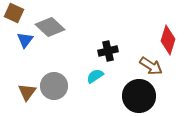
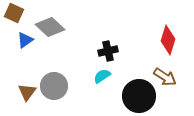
blue triangle: rotated 18 degrees clockwise
brown arrow: moved 14 px right, 11 px down
cyan semicircle: moved 7 px right
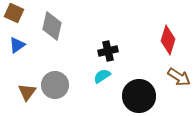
gray diamond: moved 2 px right, 1 px up; rotated 60 degrees clockwise
blue triangle: moved 8 px left, 5 px down
brown arrow: moved 14 px right
gray circle: moved 1 px right, 1 px up
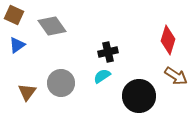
brown square: moved 2 px down
gray diamond: rotated 48 degrees counterclockwise
black cross: moved 1 px down
brown arrow: moved 3 px left, 1 px up
gray circle: moved 6 px right, 2 px up
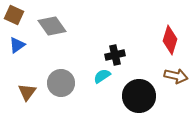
red diamond: moved 2 px right
black cross: moved 7 px right, 3 px down
brown arrow: rotated 20 degrees counterclockwise
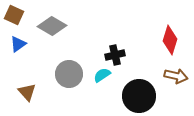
gray diamond: rotated 24 degrees counterclockwise
blue triangle: moved 1 px right, 1 px up
cyan semicircle: moved 1 px up
gray circle: moved 8 px right, 9 px up
brown triangle: rotated 18 degrees counterclockwise
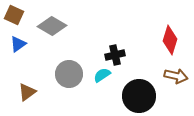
brown triangle: rotated 36 degrees clockwise
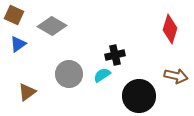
red diamond: moved 11 px up
